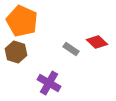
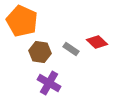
brown hexagon: moved 24 px right; rotated 10 degrees counterclockwise
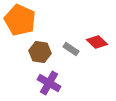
orange pentagon: moved 2 px left, 1 px up
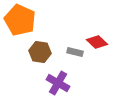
gray rectangle: moved 4 px right, 3 px down; rotated 21 degrees counterclockwise
purple cross: moved 9 px right
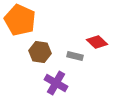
gray rectangle: moved 4 px down
purple cross: moved 2 px left
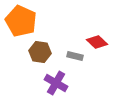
orange pentagon: moved 1 px right, 1 px down
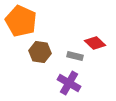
red diamond: moved 2 px left, 1 px down
purple cross: moved 13 px right
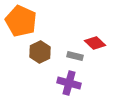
brown hexagon: rotated 25 degrees clockwise
purple cross: rotated 15 degrees counterclockwise
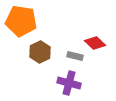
orange pentagon: rotated 16 degrees counterclockwise
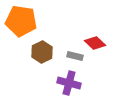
brown hexagon: moved 2 px right
